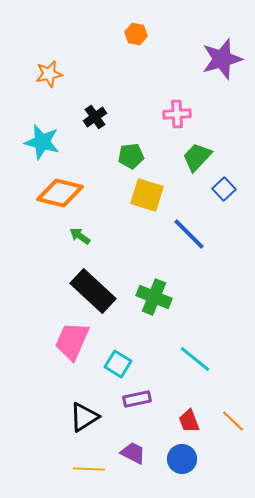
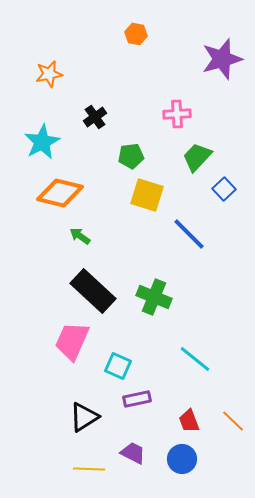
cyan star: rotated 30 degrees clockwise
cyan square: moved 2 px down; rotated 8 degrees counterclockwise
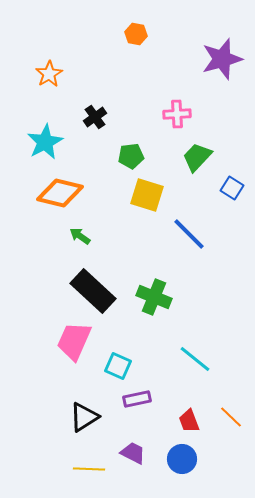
orange star: rotated 20 degrees counterclockwise
cyan star: moved 3 px right
blue square: moved 8 px right, 1 px up; rotated 15 degrees counterclockwise
pink trapezoid: moved 2 px right
orange line: moved 2 px left, 4 px up
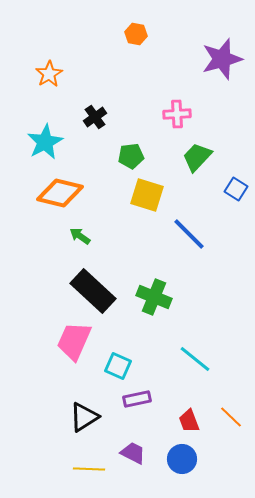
blue square: moved 4 px right, 1 px down
